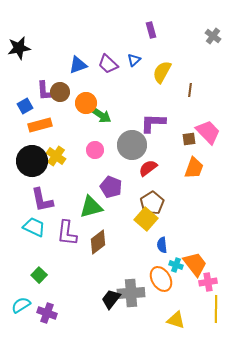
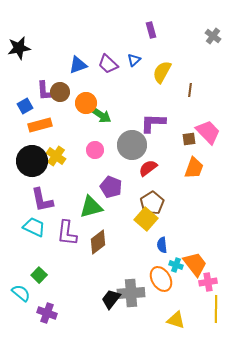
cyan semicircle at (21, 305): moved 12 px up; rotated 72 degrees clockwise
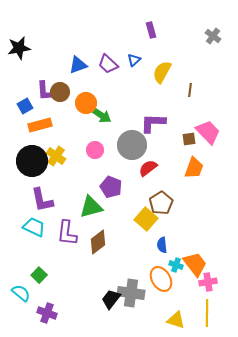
brown pentagon at (152, 203): moved 9 px right
gray cross at (131, 293): rotated 12 degrees clockwise
yellow line at (216, 309): moved 9 px left, 4 px down
